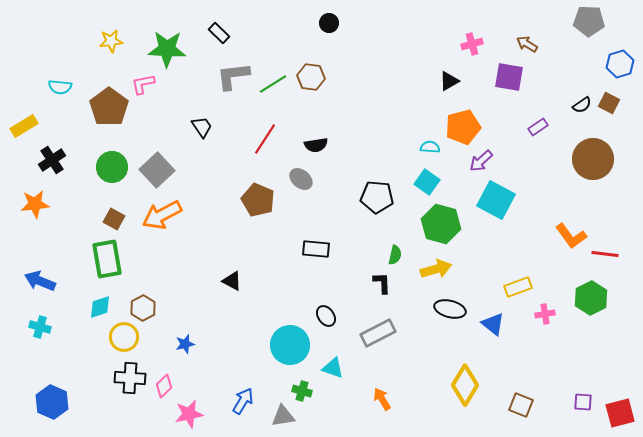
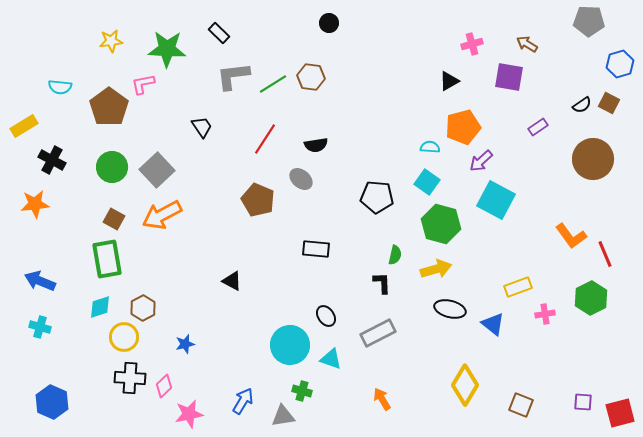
black cross at (52, 160): rotated 28 degrees counterclockwise
red line at (605, 254): rotated 60 degrees clockwise
cyan triangle at (333, 368): moved 2 px left, 9 px up
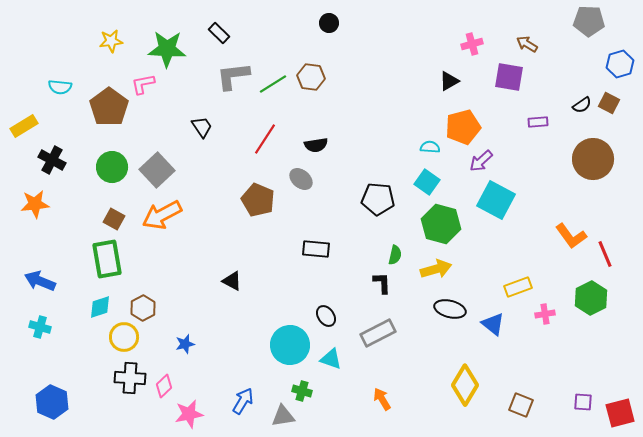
purple rectangle at (538, 127): moved 5 px up; rotated 30 degrees clockwise
black pentagon at (377, 197): moved 1 px right, 2 px down
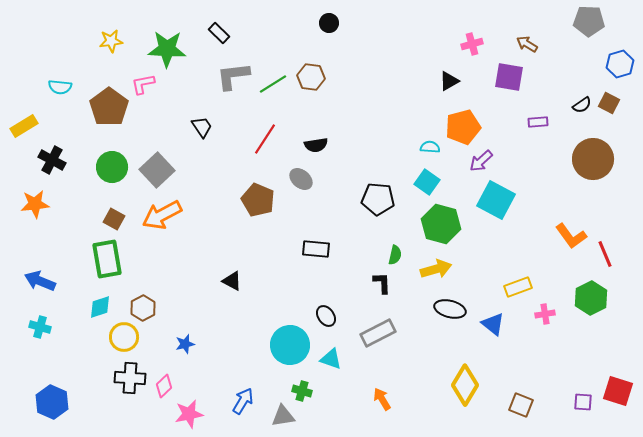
red square at (620, 413): moved 2 px left, 22 px up; rotated 32 degrees clockwise
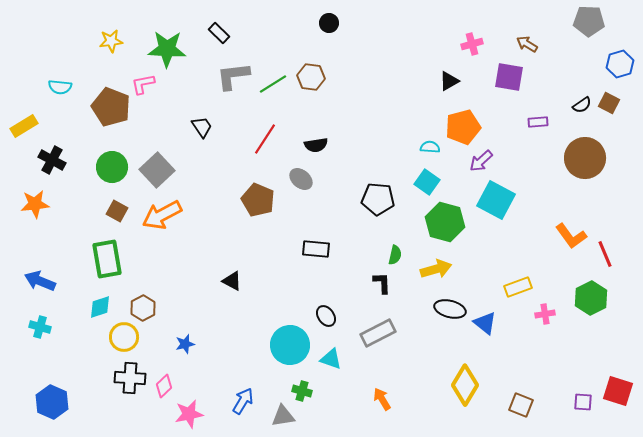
brown pentagon at (109, 107): moved 2 px right; rotated 15 degrees counterclockwise
brown circle at (593, 159): moved 8 px left, 1 px up
brown square at (114, 219): moved 3 px right, 8 px up
green hexagon at (441, 224): moved 4 px right, 2 px up
blue triangle at (493, 324): moved 8 px left, 1 px up
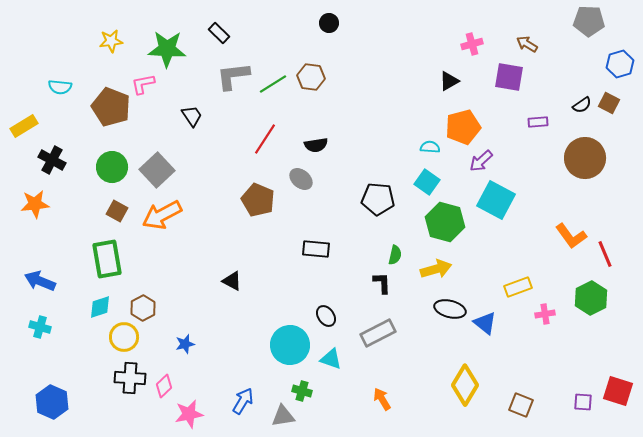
black trapezoid at (202, 127): moved 10 px left, 11 px up
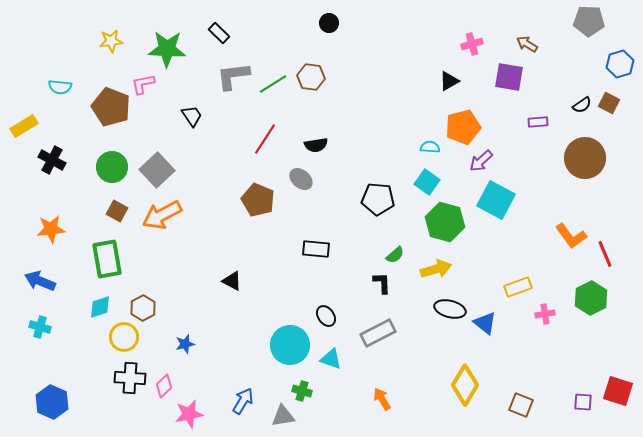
orange star at (35, 204): moved 16 px right, 25 px down
green semicircle at (395, 255): rotated 36 degrees clockwise
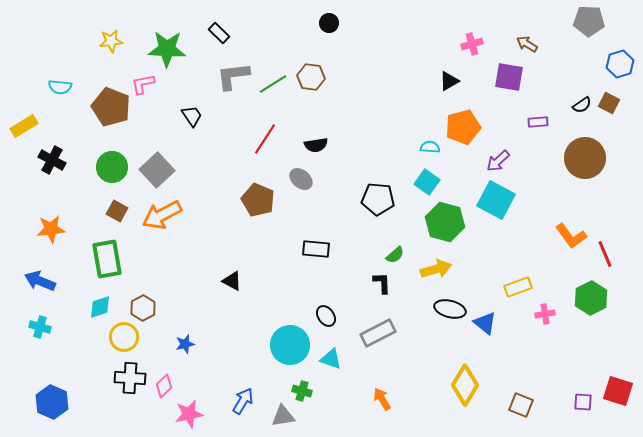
purple arrow at (481, 161): moved 17 px right
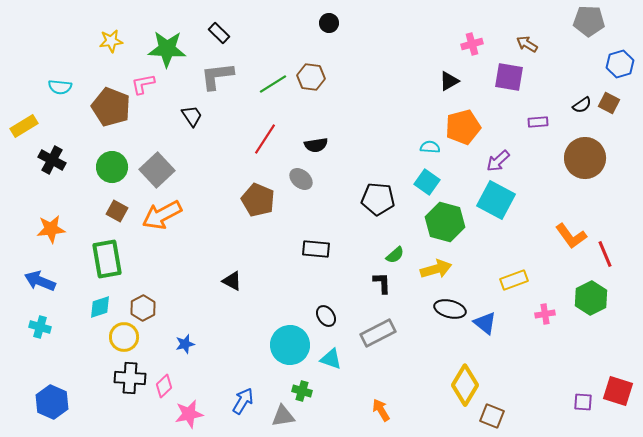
gray L-shape at (233, 76): moved 16 px left
yellow rectangle at (518, 287): moved 4 px left, 7 px up
orange arrow at (382, 399): moved 1 px left, 11 px down
brown square at (521, 405): moved 29 px left, 11 px down
